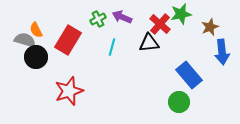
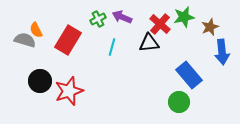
green star: moved 3 px right, 3 px down
black circle: moved 4 px right, 24 px down
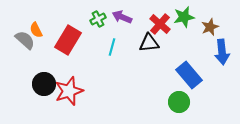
gray semicircle: rotated 25 degrees clockwise
black circle: moved 4 px right, 3 px down
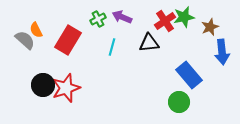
red cross: moved 5 px right, 3 px up; rotated 15 degrees clockwise
black circle: moved 1 px left, 1 px down
red star: moved 3 px left, 3 px up
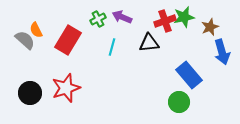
red cross: rotated 15 degrees clockwise
blue arrow: rotated 10 degrees counterclockwise
black circle: moved 13 px left, 8 px down
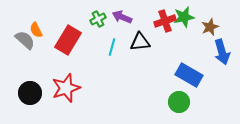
black triangle: moved 9 px left, 1 px up
blue rectangle: rotated 20 degrees counterclockwise
